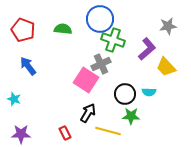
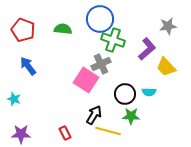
black arrow: moved 6 px right, 2 px down
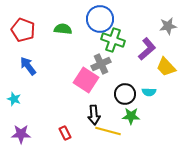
black arrow: rotated 144 degrees clockwise
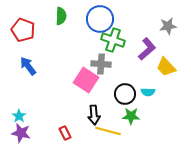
green semicircle: moved 2 px left, 13 px up; rotated 84 degrees clockwise
gray cross: rotated 30 degrees clockwise
cyan semicircle: moved 1 px left
cyan star: moved 5 px right, 17 px down; rotated 16 degrees clockwise
purple star: moved 1 px up; rotated 12 degrees clockwise
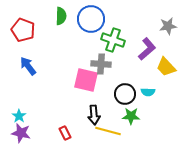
blue circle: moved 9 px left
pink square: rotated 20 degrees counterclockwise
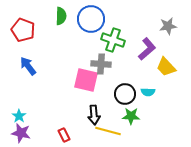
red rectangle: moved 1 px left, 2 px down
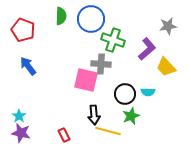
green star: rotated 24 degrees counterclockwise
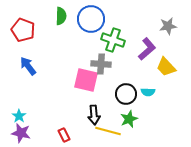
black circle: moved 1 px right
green star: moved 2 px left, 3 px down
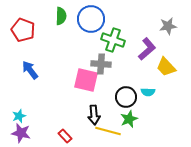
blue arrow: moved 2 px right, 4 px down
black circle: moved 3 px down
cyan star: rotated 16 degrees clockwise
red rectangle: moved 1 px right, 1 px down; rotated 16 degrees counterclockwise
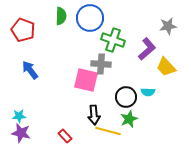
blue circle: moved 1 px left, 1 px up
cyan star: rotated 16 degrees clockwise
